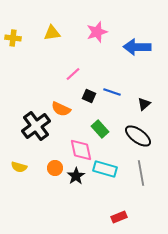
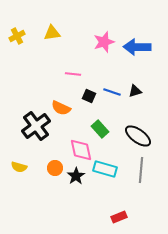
pink star: moved 7 px right, 10 px down
yellow cross: moved 4 px right, 2 px up; rotated 35 degrees counterclockwise
pink line: rotated 49 degrees clockwise
black triangle: moved 9 px left, 13 px up; rotated 24 degrees clockwise
orange semicircle: moved 1 px up
gray line: moved 3 px up; rotated 15 degrees clockwise
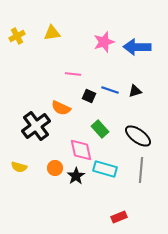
blue line: moved 2 px left, 2 px up
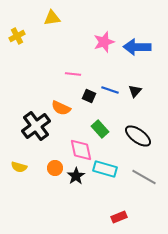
yellow triangle: moved 15 px up
black triangle: rotated 32 degrees counterclockwise
gray line: moved 3 px right, 7 px down; rotated 65 degrees counterclockwise
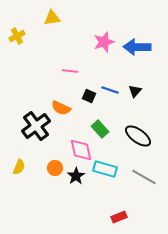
pink line: moved 3 px left, 3 px up
yellow semicircle: rotated 84 degrees counterclockwise
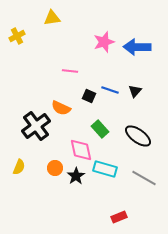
gray line: moved 1 px down
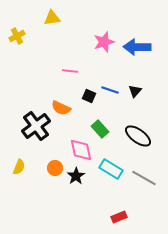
cyan rectangle: moved 6 px right; rotated 15 degrees clockwise
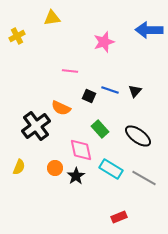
blue arrow: moved 12 px right, 17 px up
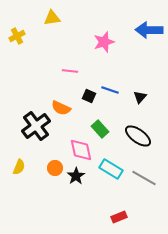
black triangle: moved 5 px right, 6 px down
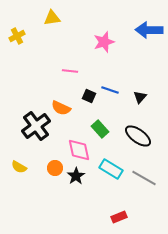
pink diamond: moved 2 px left
yellow semicircle: rotated 98 degrees clockwise
